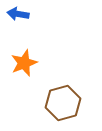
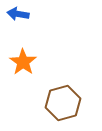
orange star: moved 1 px left, 1 px up; rotated 16 degrees counterclockwise
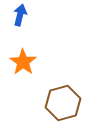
blue arrow: moved 2 px right, 1 px down; rotated 95 degrees clockwise
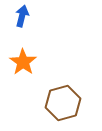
blue arrow: moved 2 px right, 1 px down
